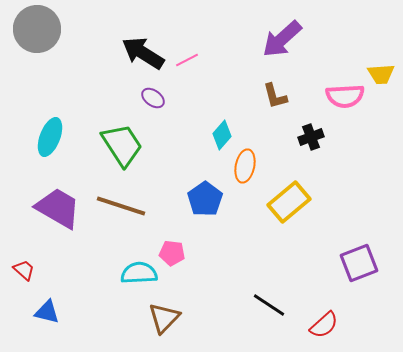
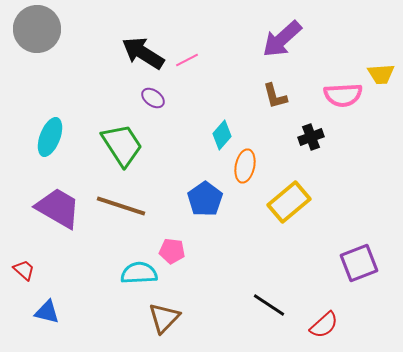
pink semicircle: moved 2 px left, 1 px up
pink pentagon: moved 2 px up
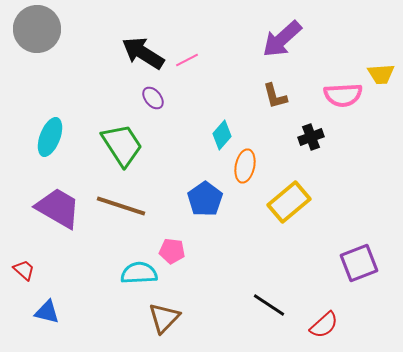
purple ellipse: rotated 15 degrees clockwise
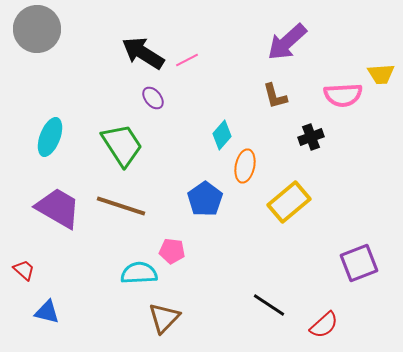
purple arrow: moved 5 px right, 3 px down
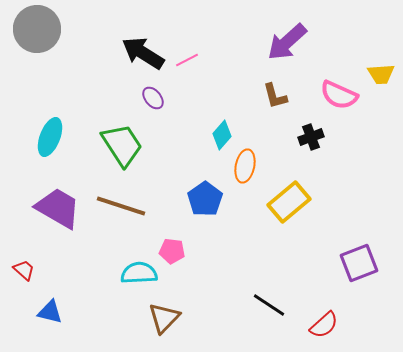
pink semicircle: moved 4 px left; rotated 27 degrees clockwise
blue triangle: moved 3 px right
